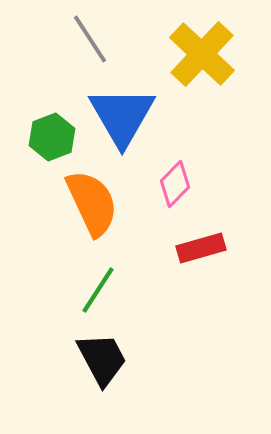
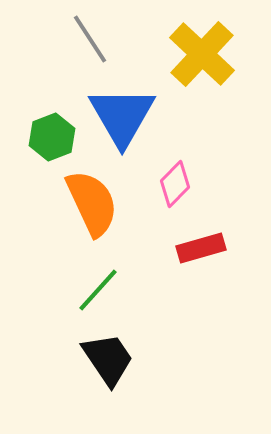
green line: rotated 9 degrees clockwise
black trapezoid: moved 6 px right; rotated 6 degrees counterclockwise
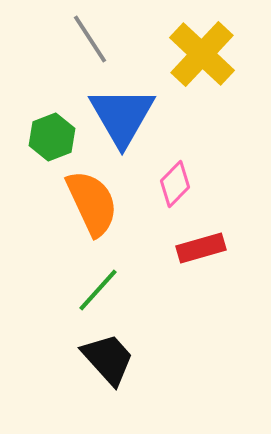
black trapezoid: rotated 8 degrees counterclockwise
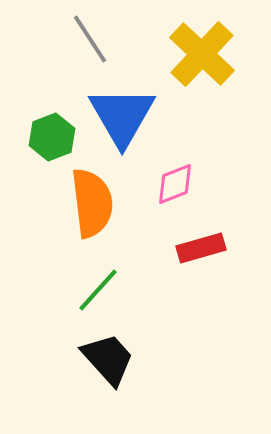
pink diamond: rotated 24 degrees clockwise
orange semicircle: rotated 18 degrees clockwise
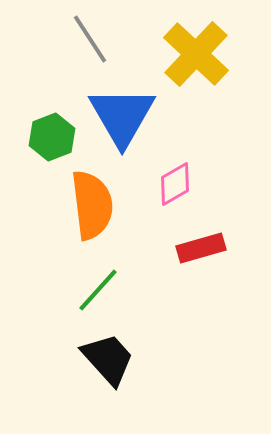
yellow cross: moved 6 px left
pink diamond: rotated 9 degrees counterclockwise
orange semicircle: moved 2 px down
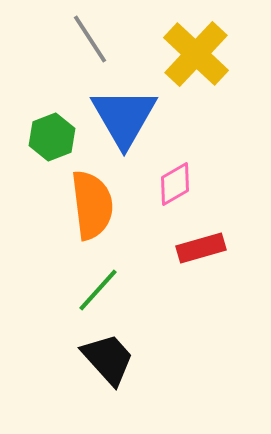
blue triangle: moved 2 px right, 1 px down
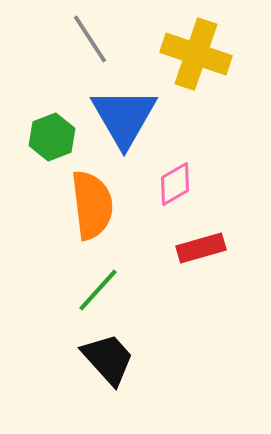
yellow cross: rotated 24 degrees counterclockwise
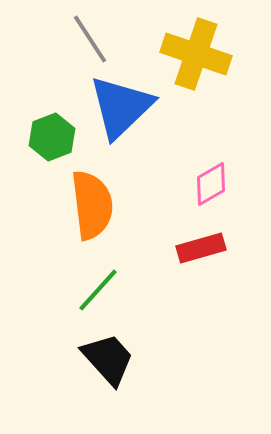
blue triangle: moved 3 px left, 10 px up; rotated 16 degrees clockwise
pink diamond: moved 36 px right
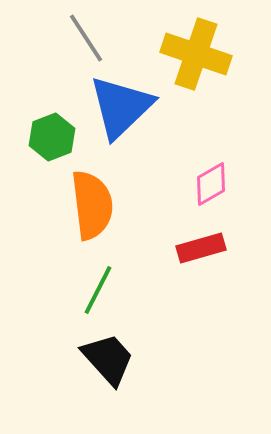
gray line: moved 4 px left, 1 px up
green line: rotated 15 degrees counterclockwise
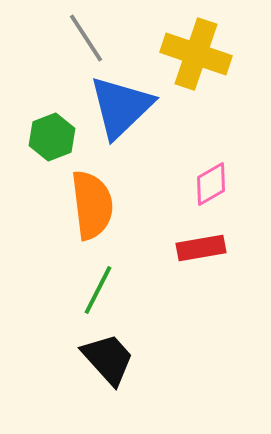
red rectangle: rotated 6 degrees clockwise
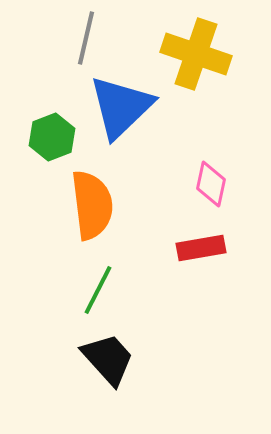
gray line: rotated 46 degrees clockwise
pink diamond: rotated 48 degrees counterclockwise
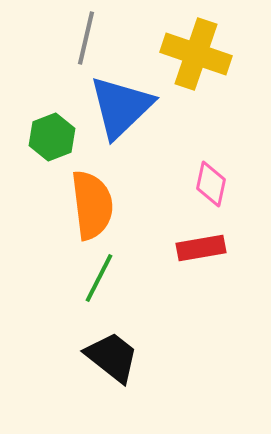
green line: moved 1 px right, 12 px up
black trapezoid: moved 4 px right, 2 px up; rotated 10 degrees counterclockwise
